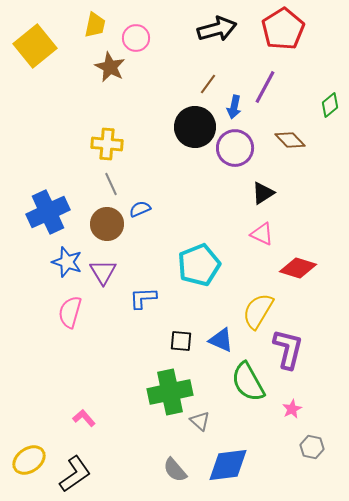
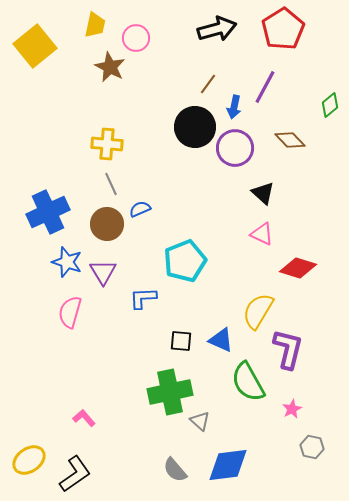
black triangle: rotated 45 degrees counterclockwise
cyan pentagon: moved 14 px left, 4 px up
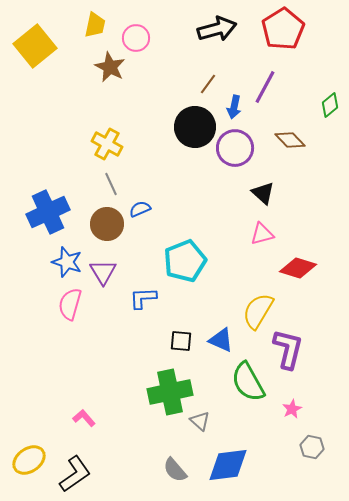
yellow cross: rotated 24 degrees clockwise
pink triangle: rotated 40 degrees counterclockwise
pink semicircle: moved 8 px up
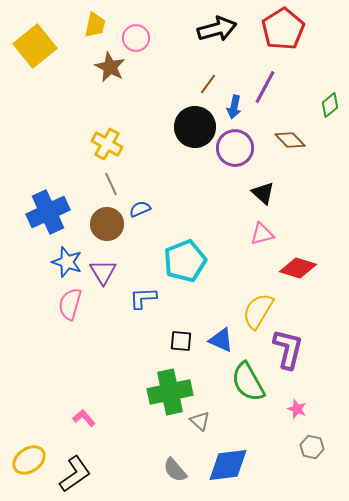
pink star: moved 5 px right; rotated 24 degrees counterclockwise
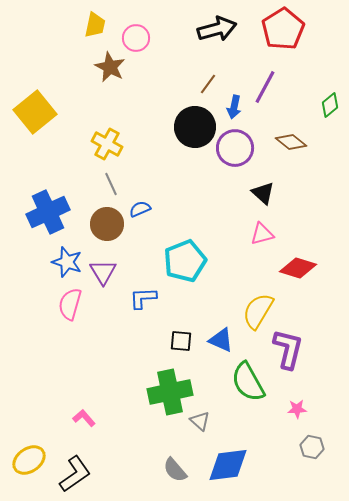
yellow square: moved 66 px down
brown diamond: moved 1 px right, 2 px down; rotated 8 degrees counterclockwise
pink star: rotated 24 degrees counterclockwise
